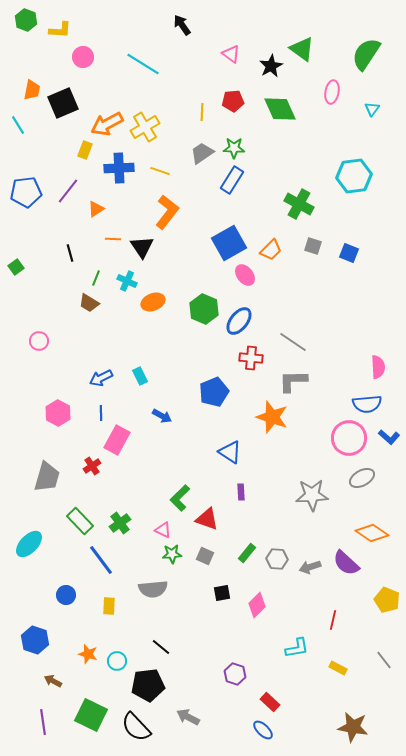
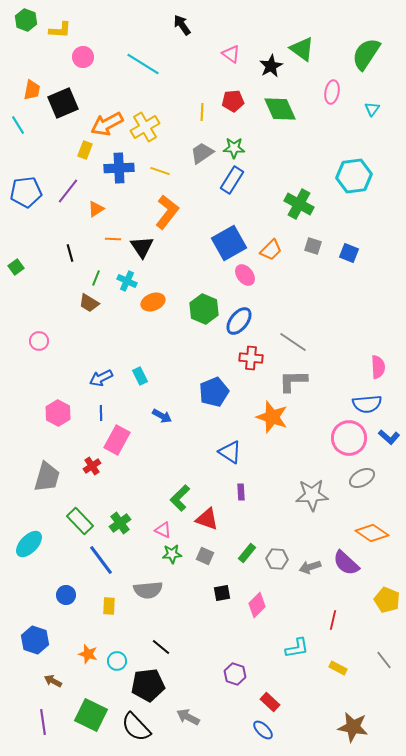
gray semicircle at (153, 589): moved 5 px left, 1 px down
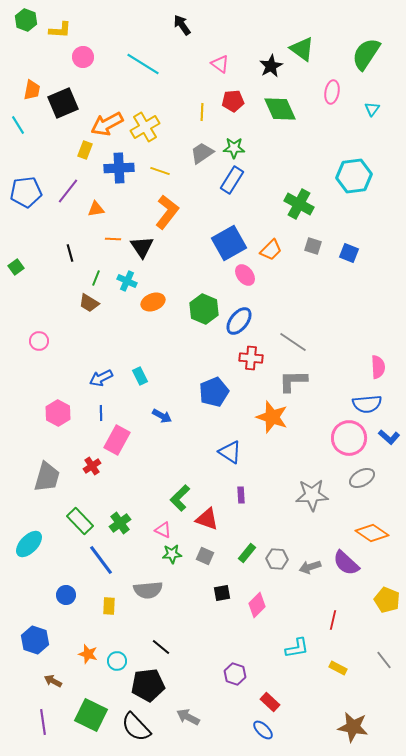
pink triangle at (231, 54): moved 11 px left, 10 px down
orange triangle at (96, 209): rotated 24 degrees clockwise
purple rectangle at (241, 492): moved 3 px down
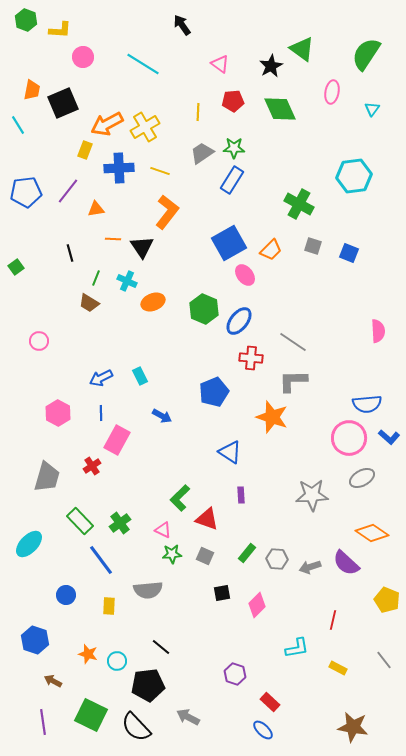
yellow line at (202, 112): moved 4 px left
pink semicircle at (378, 367): moved 36 px up
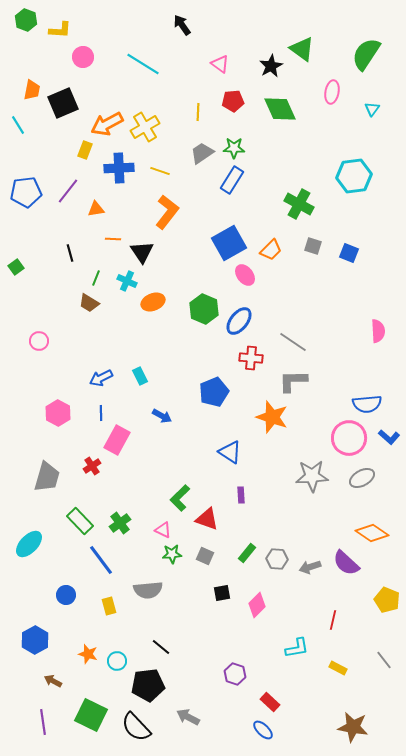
black triangle at (142, 247): moved 5 px down
gray star at (312, 495): moved 19 px up
yellow rectangle at (109, 606): rotated 18 degrees counterclockwise
blue hexagon at (35, 640): rotated 12 degrees clockwise
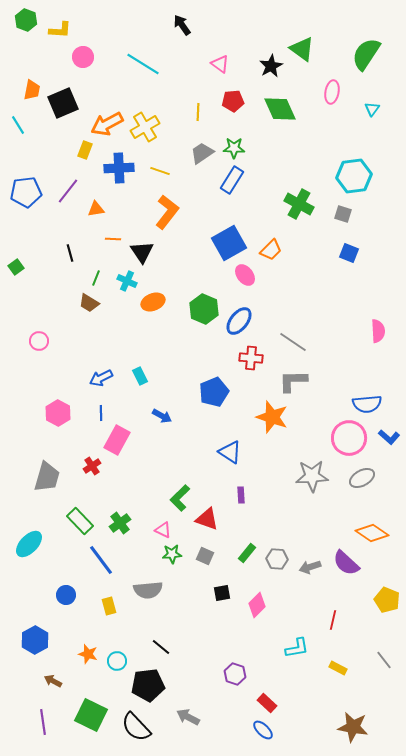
gray square at (313, 246): moved 30 px right, 32 px up
red rectangle at (270, 702): moved 3 px left, 1 px down
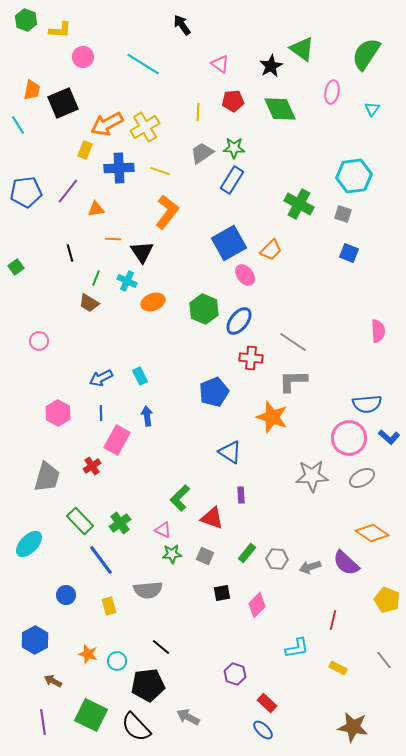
blue arrow at (162, 416): moved 15 px left; rotated 126 degrees counterclockwise
red triangle at (207, 519): moved 5 px right, 1 px up
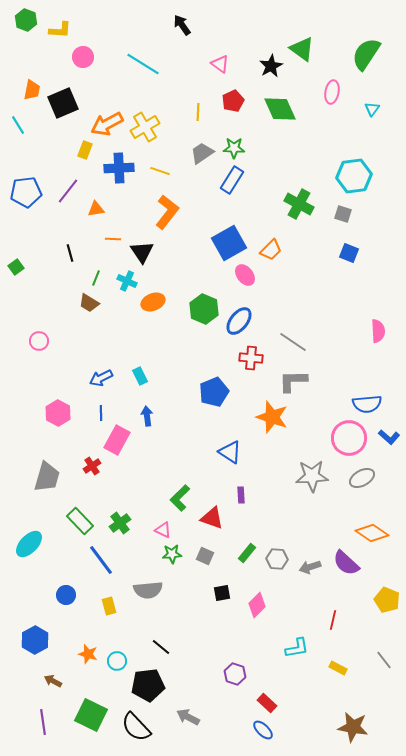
red pentagon at (233, 101): rotated 20 degrees counterclockwise
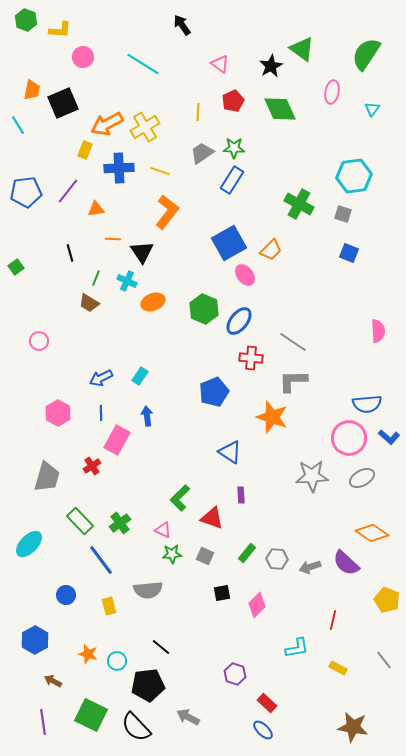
cyan rectangle at (140, 376): rotated 60 degrees clockwise
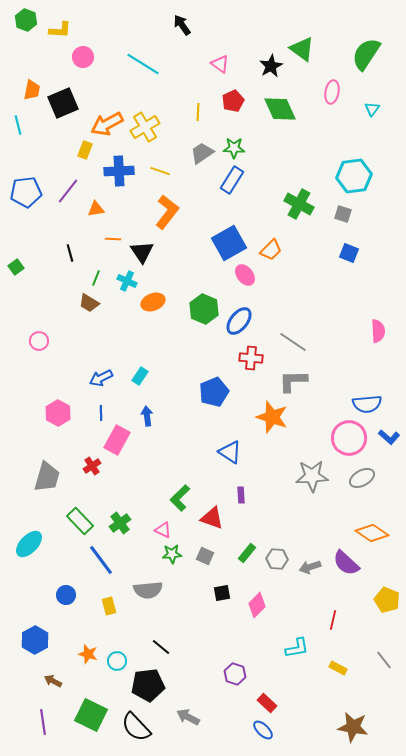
cyan line at (18, 125): rotated 18 degrees clockwise
blue cross at (119, 168): moved 3 px down
